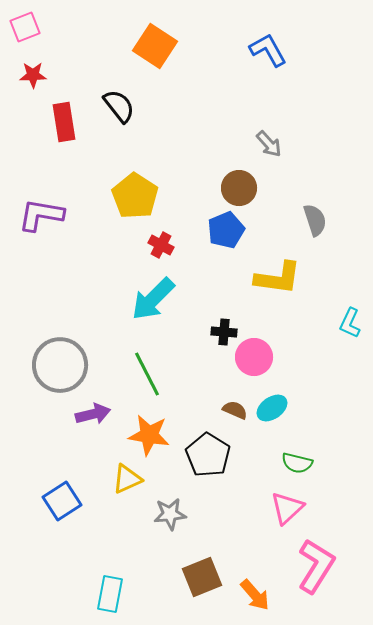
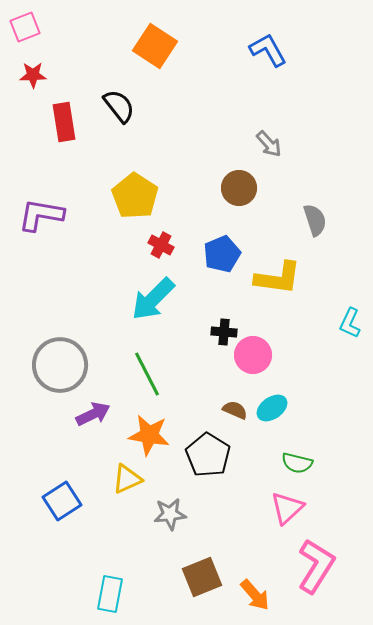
blue pentagon: moved 4 px left, 24 px down
pink circle: moved 1 px left, 2 px up
purple arrow: rotated 12 degrees counterclockwise
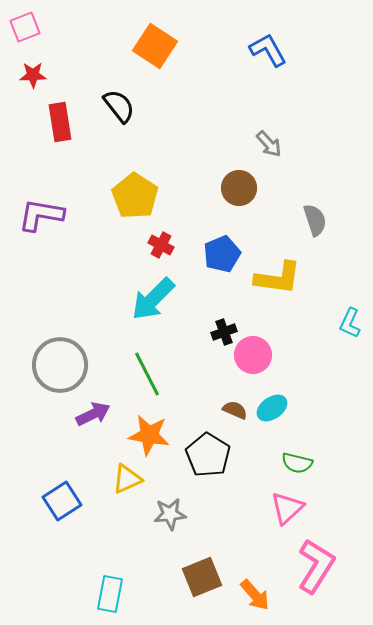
red rectangle: moved 4 px left
black cross: rotated 25 degrees counterclockwise
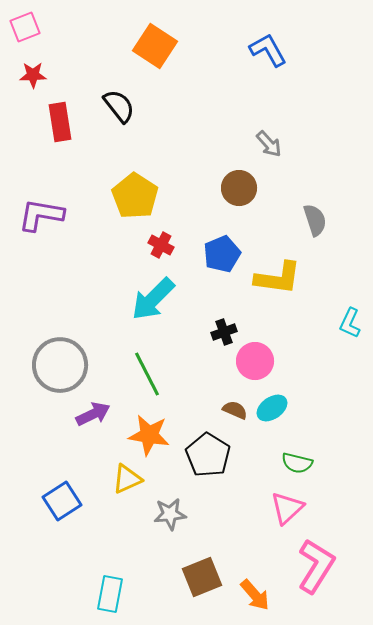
pink circle: moved 2 px right, 6 px down
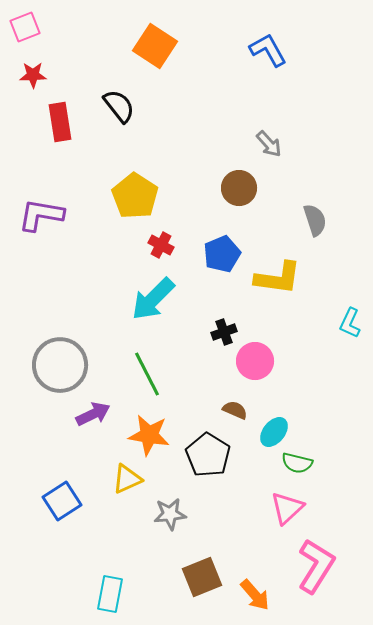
cyan ellipse: moved 2 px right, 24 px down; rotated 16 degrees counterclockwise
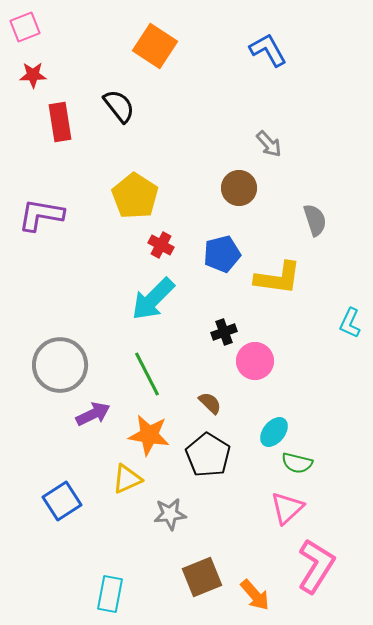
blue pentagon: rotated 9 degrees clockwise
brown semicircle: moved 25 px left, 7 px up; rotated 20 degrees clockwise
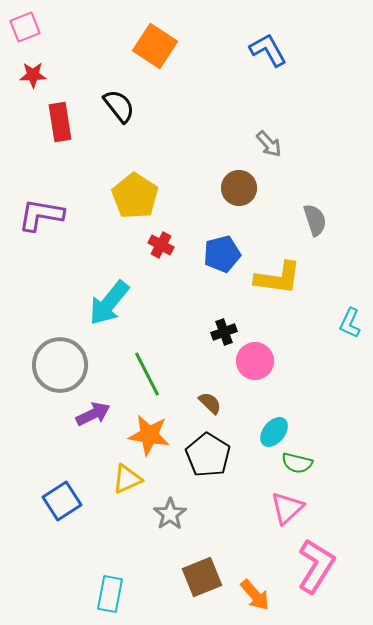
cyan arrow: moved 44 px left, 4 px down; rotated 6 degrees counterclockwise
gray star: rotated 28 degrees counterclockwise
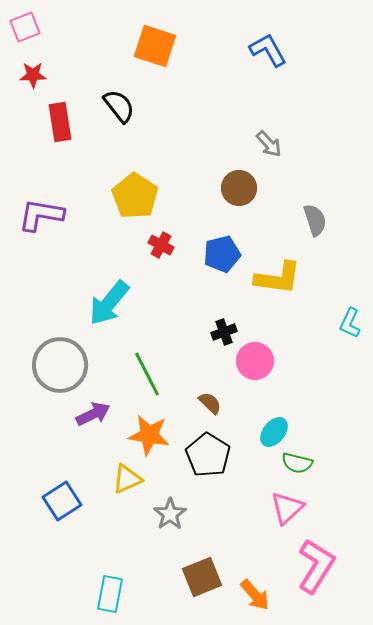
orange square: rotated 15 degrees counterclockwise
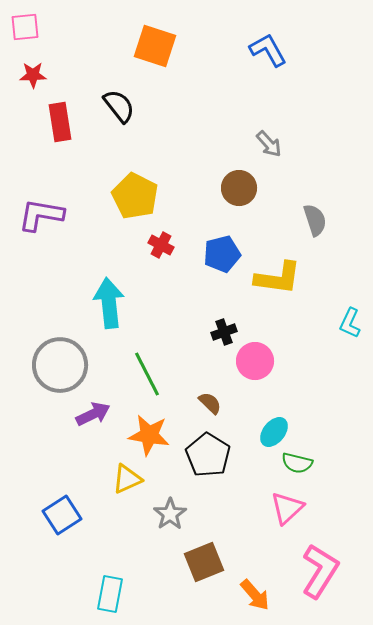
pink square: rotated 16 degrees clockwise
yellow pentagon: rotated 6 degrees counterclockwise
cyan arrow: rotated 135 degrees clockwise
blue square: moved 14 px down
pink L-shape: moved 4 px right, 5 px down
brown square: moved 2 px right, 15 px up
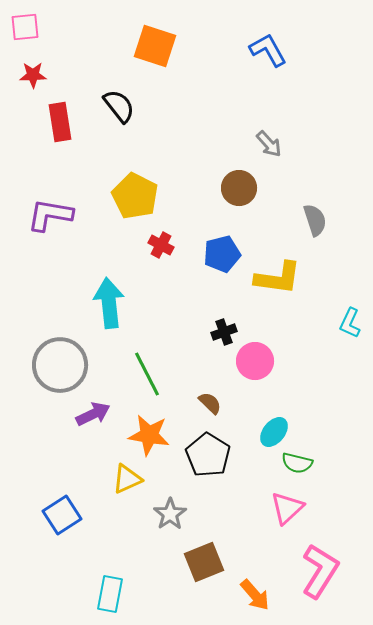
purple L-shape: moved 9 px right
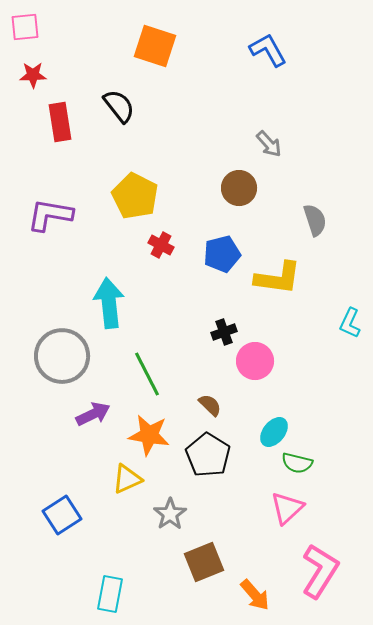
gray circle: moved 2 px right, 9 px up
brown semicircle: moved 2 px down
